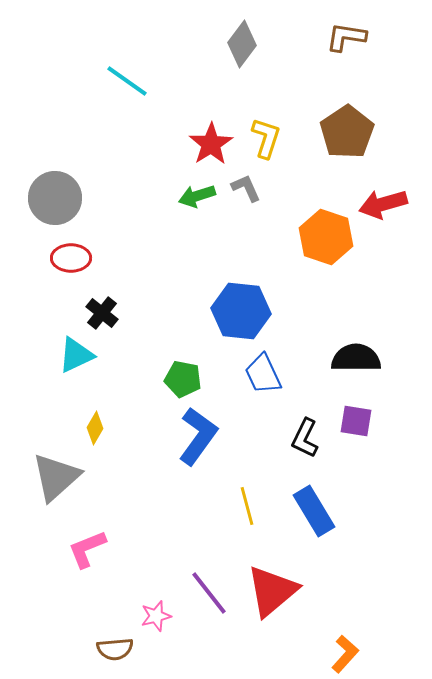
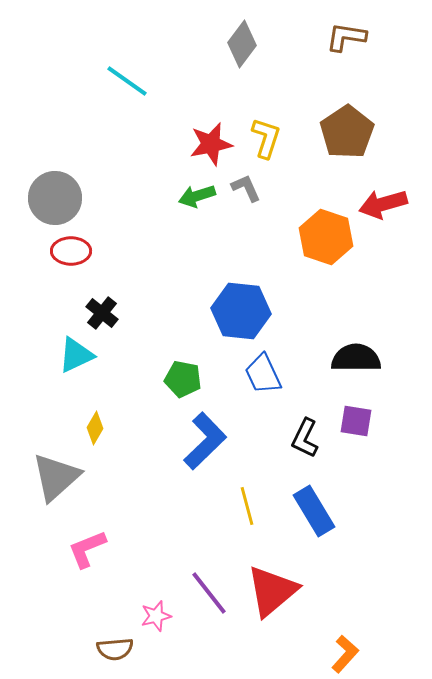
red star: rotated 21 degrees clockwise
red ellipse: moved 7 px up
blue L-shape: moved 7 px right, 5 px down; rotated 10 degrees clockwise
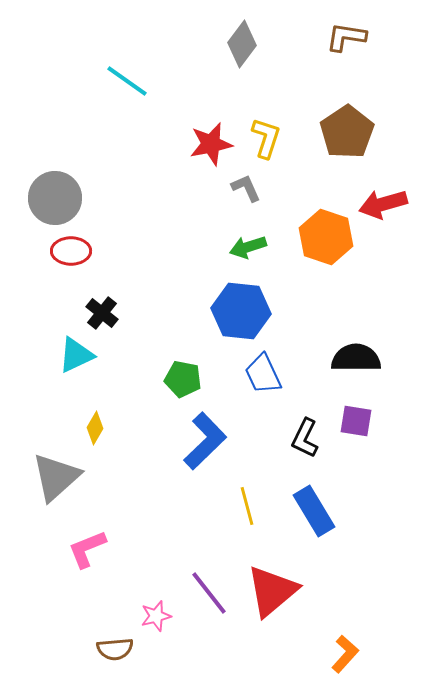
green arrow: moved 51 px right, 51 px down
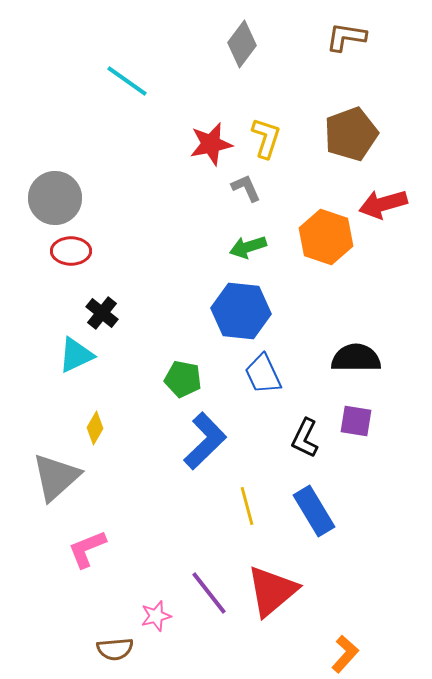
brown pentagon: moved 4 px right, 2 px down; rotated 14 degrees clockwise
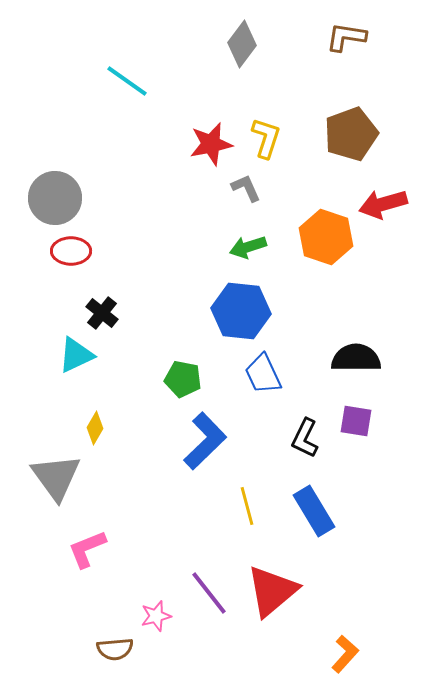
gray triangle: rotated 24 degrees counterclockwise
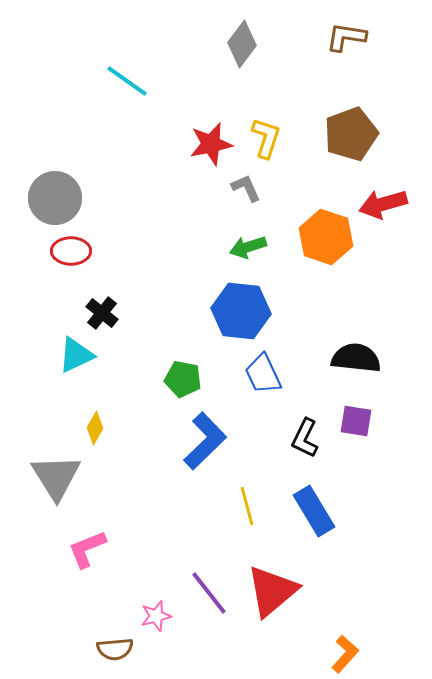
black semicircle: rotated 6 degrees clockwise
gray triangle: rotated 4 degrees clockwise
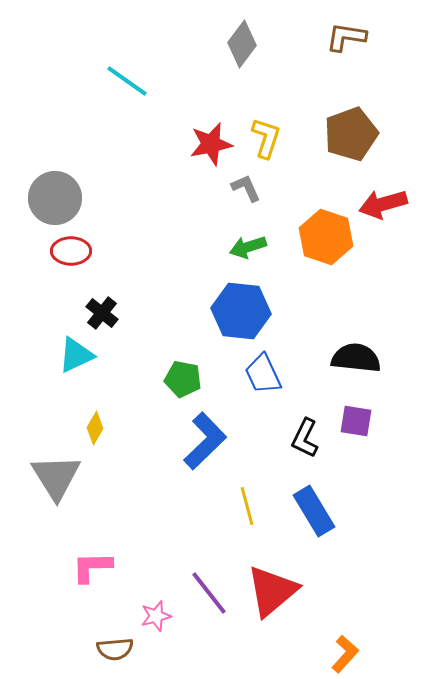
pink L-shape: moved 5 px right, 18 px down; rotated 21 degrees clockwise
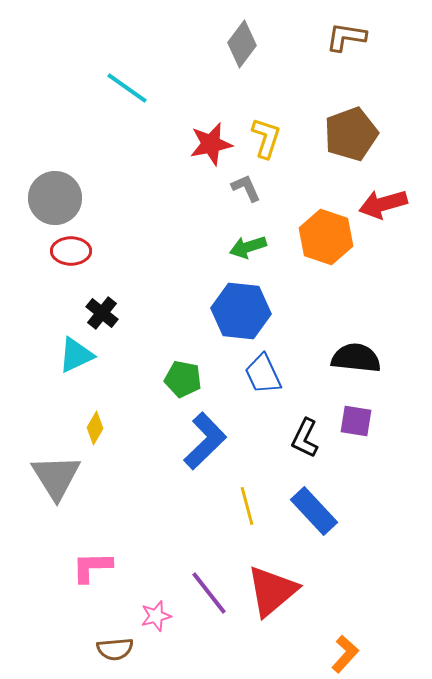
cyan line: moved 7 px down
blue rectangle: rotated 12 degrees counterclockwise
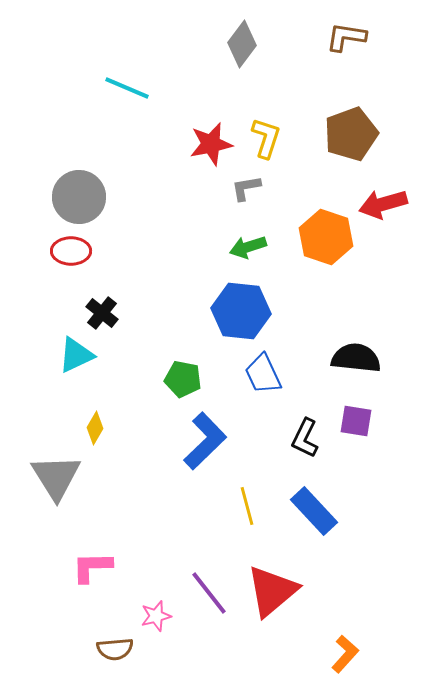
cyan line: rotated 12 degrees counterclockwise
gray L-shape: rotated 76 degrees counterclockwise
gray circle: moved 24 px right, 1 px up
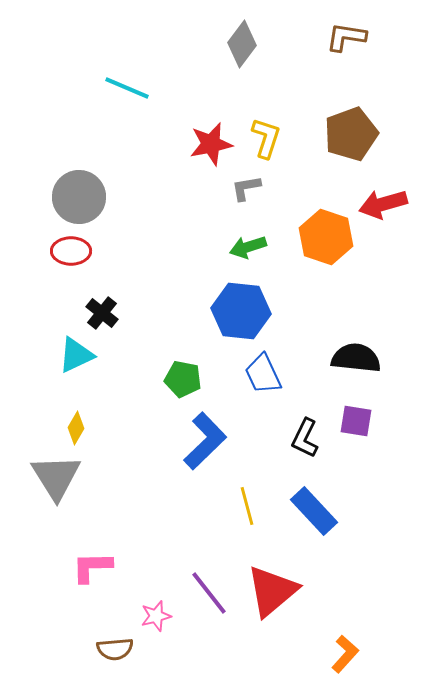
yellow diamond: moved 19 px left
